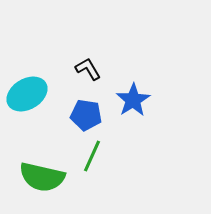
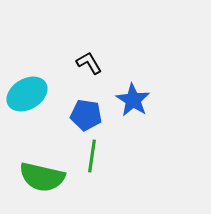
black L-shape: moved 1 px right, 6 px up
blue star: rotated 8 degrees counterclockwise
green line: rotated 16 degrees counterclockwise
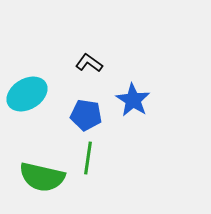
black L-shape: rotated 24 degrees counterclockwise
green line: moved 4 px left, 2 px down
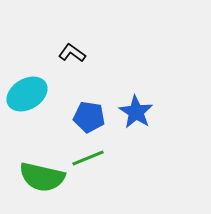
black L-shape: moved 17 px left, 10 px up
blue star: moved 3 px right, 12 px down
blue pentagon: moved 3 px right, 2 px down
green line: rotated 60 degrees clockwise
